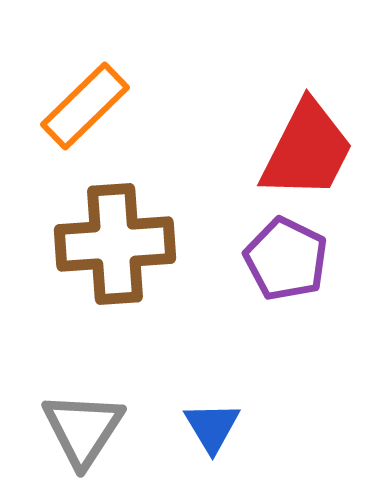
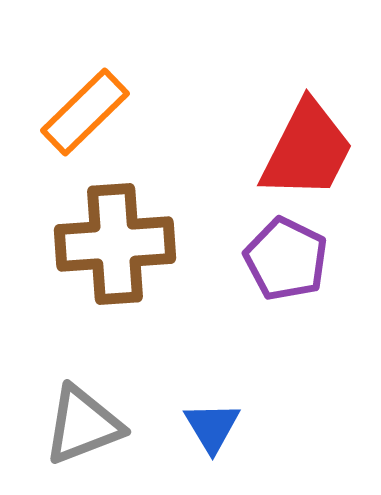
orange rectangle: moved 6 px down
gray triangle: moved 4 px up; rotated 36 degrees clockwise
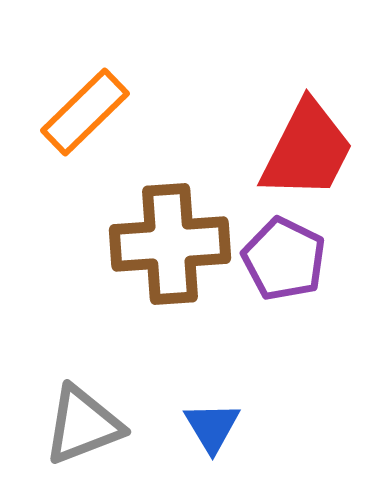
brown cross: moved 55 px right
purple pentagon: moved 2 px left
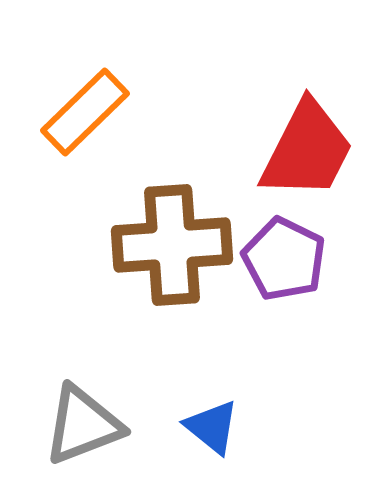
brown cross: moved 2 px right, 1 px down
blue triangle: rotated 20 degrees counterclockwise
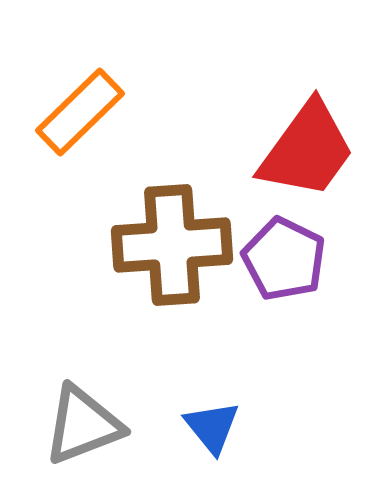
orange rectangle: moved 5 px left
red trapezoid: rotated 9 degrees clockwise
blue triangle: rotated 12 degrees clockwise
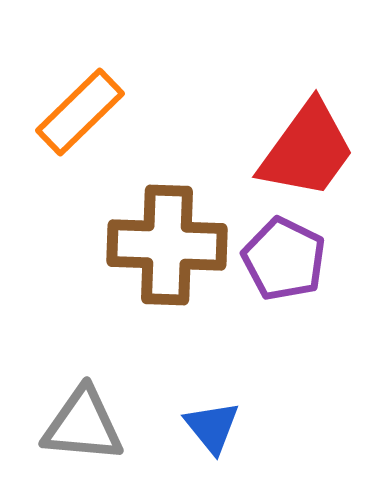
brown cross: moved 5 px left; rotated 6 degrees clockwise
gray triangle: rotated 26 degrees clockwise
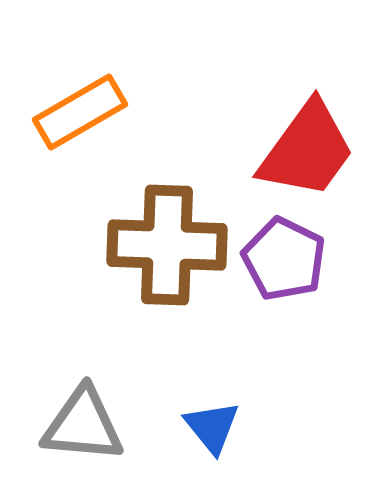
orange rectangle: rotated 14 degrees clockwise
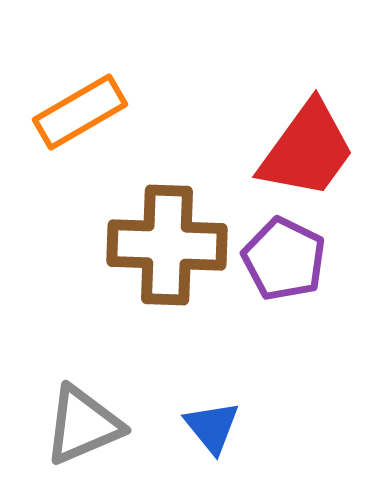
gray triangle: rotated 28 degrees counterclockwise
